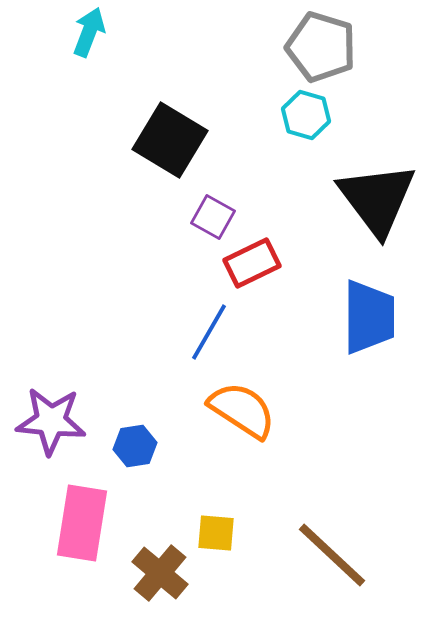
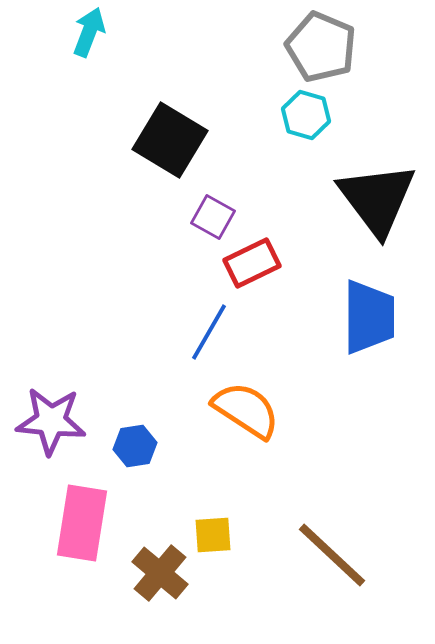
gray pentagon: rotated 6 degrees clockwise
orange semicircle: moved 4 px right
yellow square: moved 3 px left, 2 px down; rotated 9 degrees counterclockwise
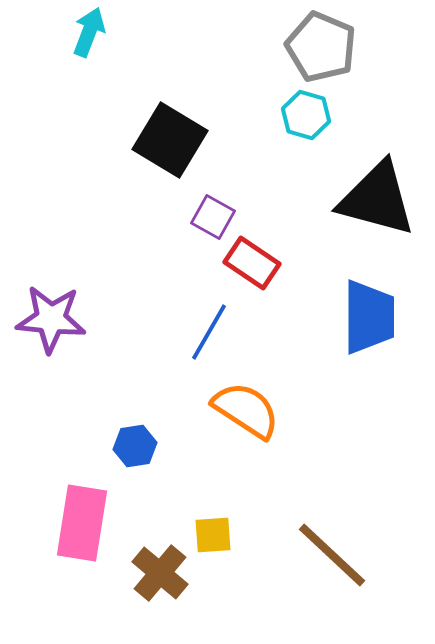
black triangle: rotated 38 degrees counterclockwise
red rectangle: rotated 60 degrees clockwise
purple star: moved 102 px up
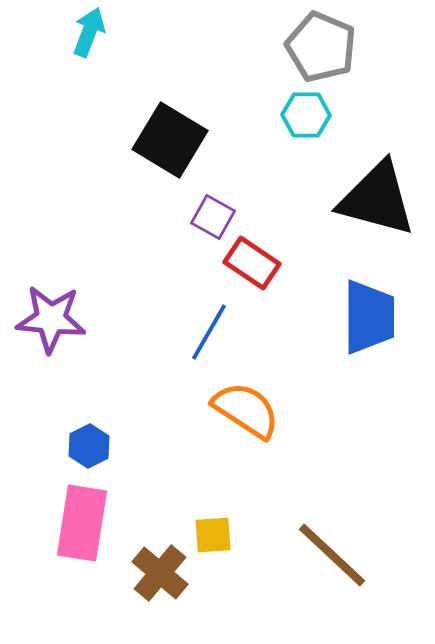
cyan hexagon: rotated 15 degrees counterclockwise
blue hexagon: moved 46 px left; rotated 18 degrees counterclockwise
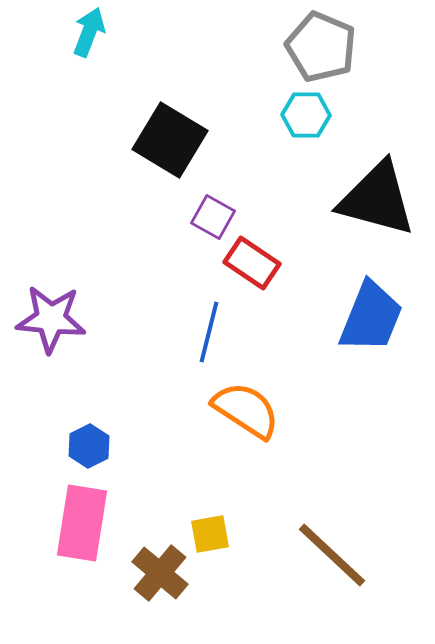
blue trapezoid: moved 2 px right; rotated 22 degrees clockwise
blue line: rotated 16 degrees counterclockwise
yellow square: moved 3 px left, 1 px up; rotated 6 degrees counterclockwise
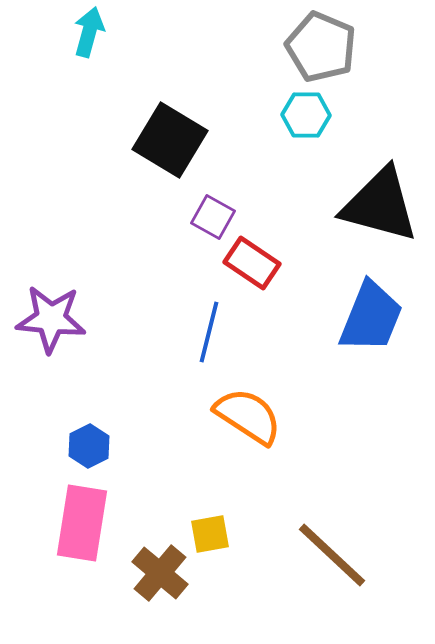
cyan arrow: rotated 6 degrees counterclockwise
black triangle: moved 3 px right, 6 px down
orange semicircle: moved 2 px right, 6 px down
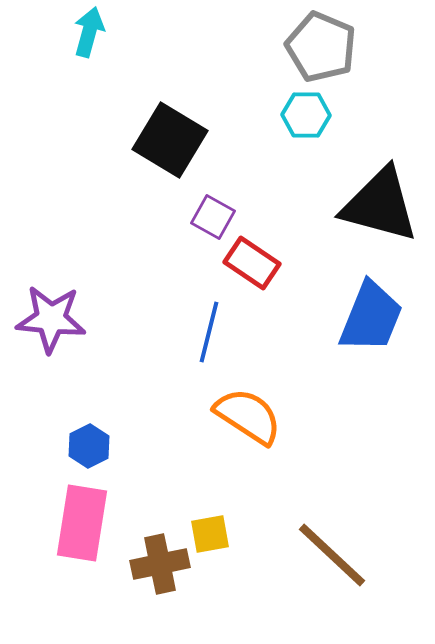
brown cross: moved 9 px up; rotated 38 degrees clockwise
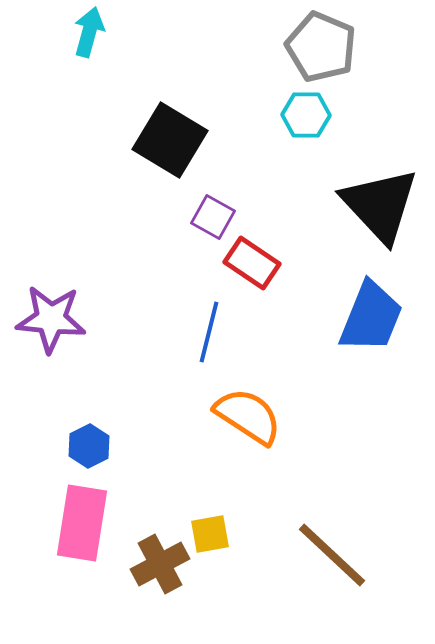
black triangle: rotated 32 degrees clockwise
brown cross: rotated 16 degrees counterclockwise
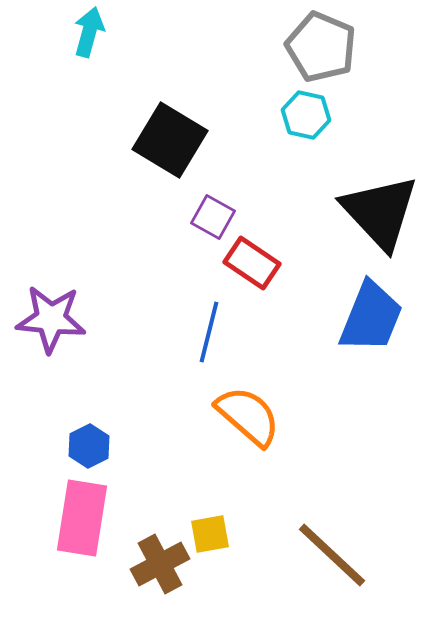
cyan hexagon: rotated 12 degrees clockwise
black triangle: moved 7 px down
orange semicircle: rotated 8 degrees clockwise
pink rectangle: moved 5 px up
